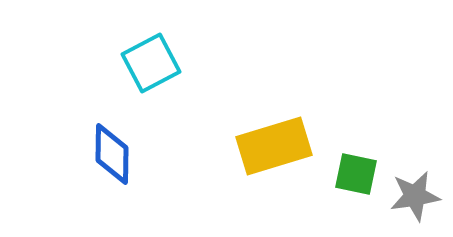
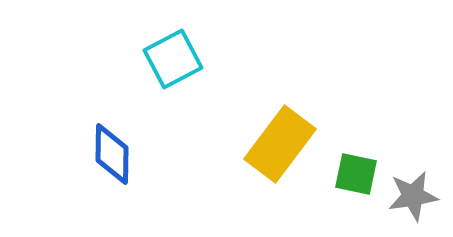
cyan square: moved 22 px right, 4 px up
yellow rectangle: moved 6 px right, 2 px up; rotated 36 degrees counterclockwise
gray star: moved 2 px left
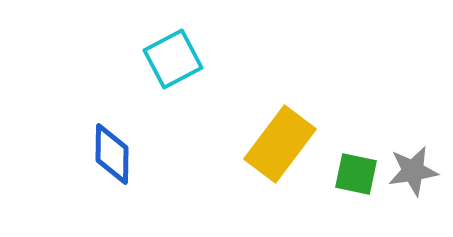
gray star: moved 25 px up
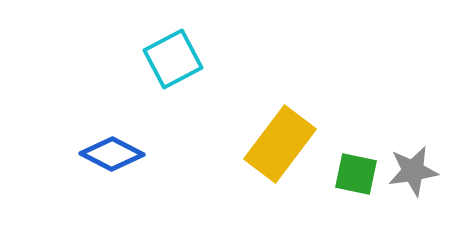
blue diamond: rotated 64 degrees counterclockwise
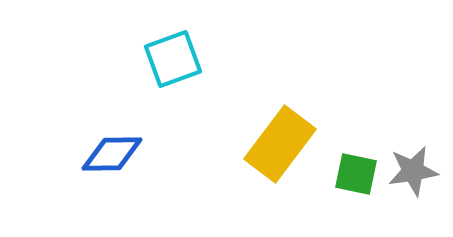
cyan square: rotated 8 degrees clockwise
blue diamond: rotated 28 degrees counterclockwise
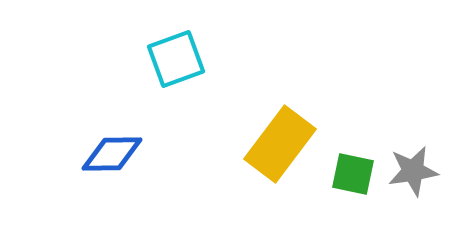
cyan square: moved 3 px right
green square: moved 3 px left
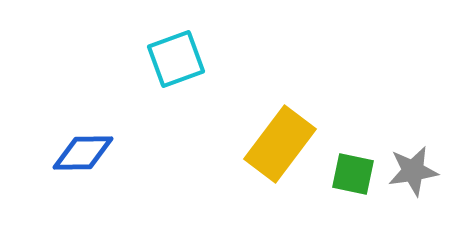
blue diamond: moved 29 px left, 1 px up
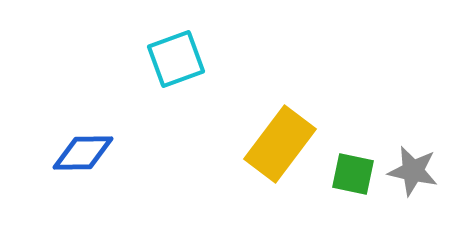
gray star: rotated 21 degrees clockwise
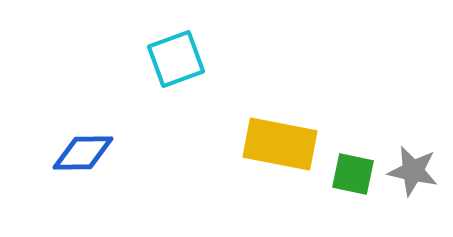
yellow rectangle: rotated 64 degrees clockwise
